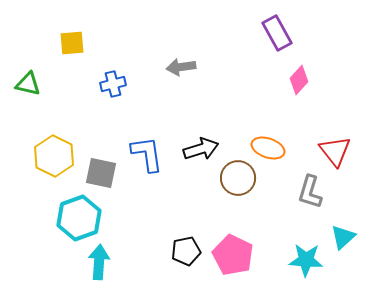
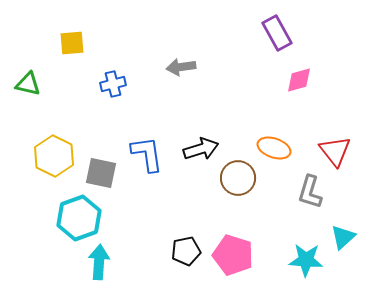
pink diamond: rotated 32 degrees clockwise
orange ellipse: moved 6 px right
pink pentagon: rotated 9 degrees counterclockwise
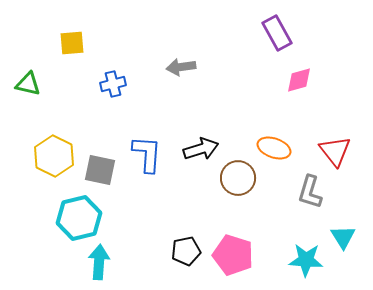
blue L-shape: rotated 12 degrees clockwise
gray square: moved 1 px left, 3 px up
cyan hexagon: rotated 6 degrees clockwise
cyan triangle: rotated 20 degrees counterclockwise
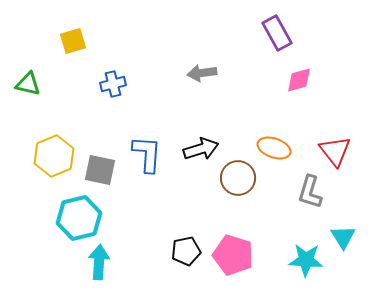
yellow square: moved 1 px right, 2 px up; rotated 12 degrees counterclockwise
gray arrow: moved 21 px right, 6 px down
yellow hexagon: rotated 12 degrees clockwise
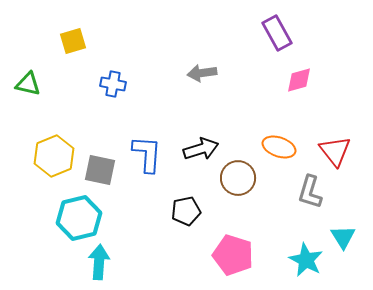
blue cross: rotated 25 degrees clockwise
orange ellipse: moved 5 px right, 1 px up
black pentagon: moved 40 px up
cyan star: rotated 24 degrees clockwise
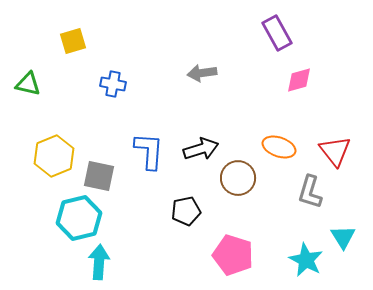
blue L-shape: moved 2 px right, 3 px up
gray square: moved 1 px left, 6 px down
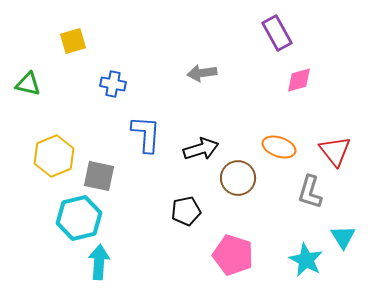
blue L-shape: moved 3 px left, 17 px up
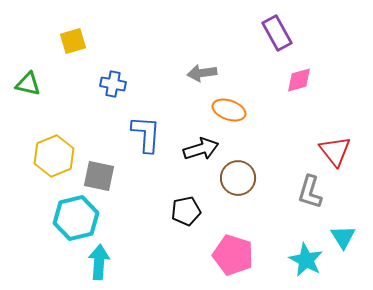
orange ellipse: moved 50 px left, 37 px up
cyan hexagon: moved 3 px left
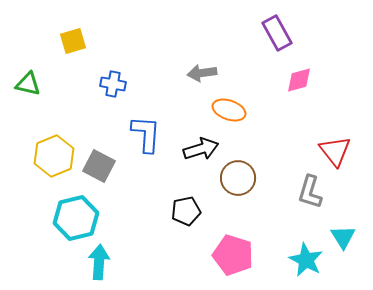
gray square: moved 10 px up; rotated 16 degrees clockwise
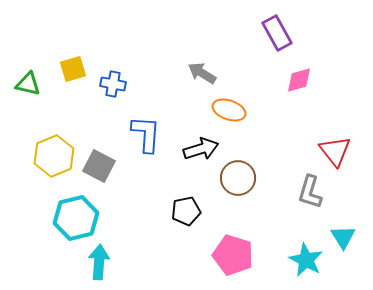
yellow square: moved 28 px down
gray arrow: rotated 40 degrees clockwise
